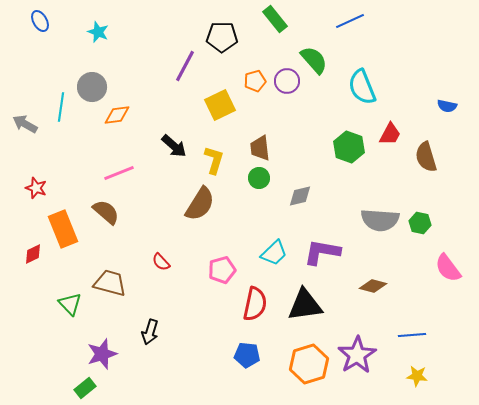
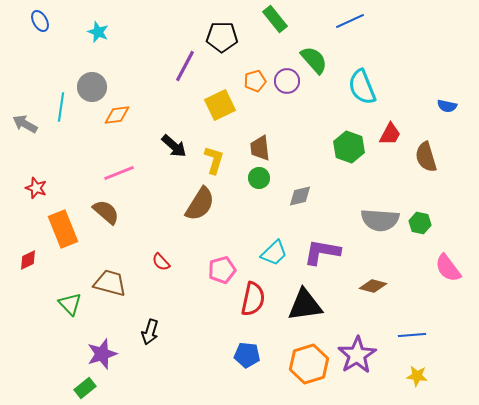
red diamond at (33, 254): moved 5 px left, 6 px down
red semicircle at (255, 304): moved 2 px left, 5 px up
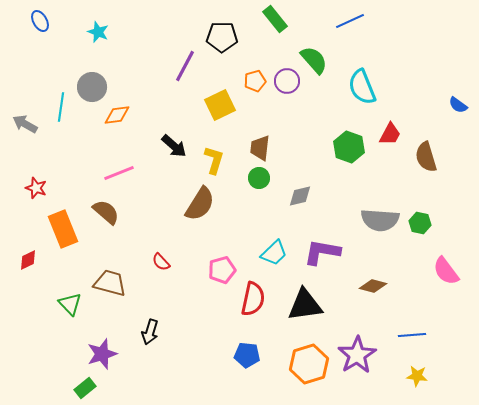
blue semicircle at (447, 106): moved 11 px right, 1 px up; rotated 24 degrees clockwise
brown trapezoid at (260, 148): rotated 12 degrees clockwise
pink semicircle at (448, 268): moved 2 px left, 3 px down
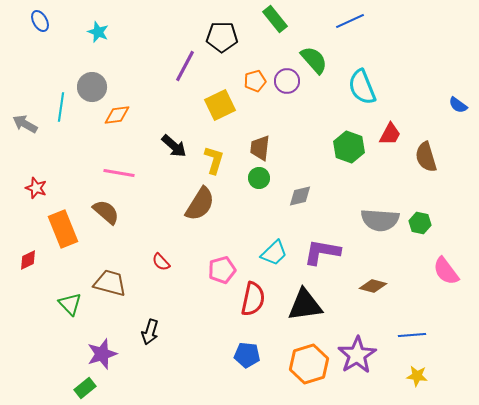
pink line at (119, 173): rotated 32 degrees clockwise
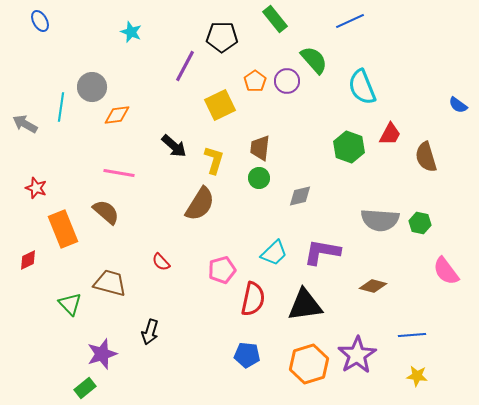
cyan star at (98, 32): moved 33 px right
orange pentagon at (255, 81): rotated 20 degrees counterclockwise
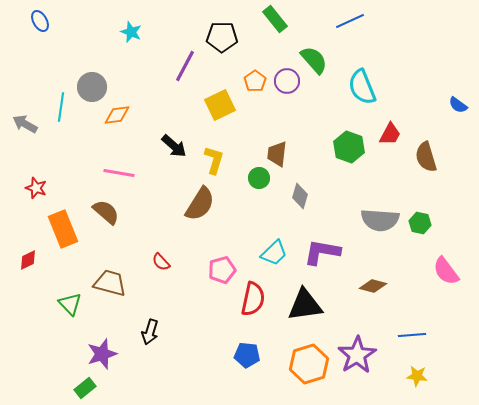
brown trapezoid at (260, 148): moved 17 px right, 6 px down
gray diamond at (300, 196): rotated 60 degrees counterclockwise
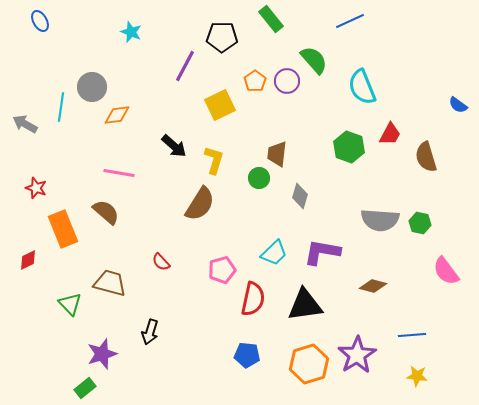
green rectangle at (275, 19): moved 4 px left
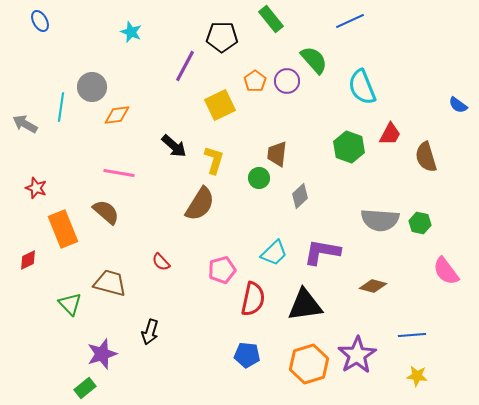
gray diamond at (300, 196): rotated 30 degrees clockwise
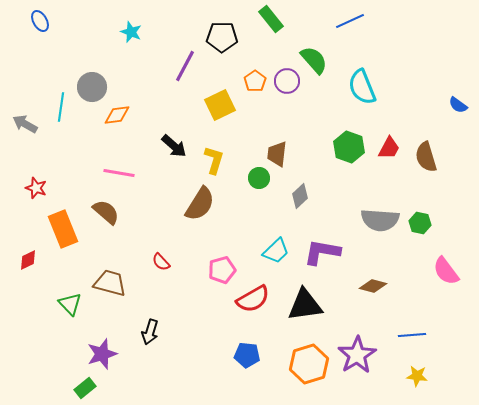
red trapezoid at (390, 134): moved 1 px left, 14 px down
cyan trapezoid at (274, 253): moved 2 px right, 2 px up
red semicircle at (253, 299): rotated 48 degrees clockwise
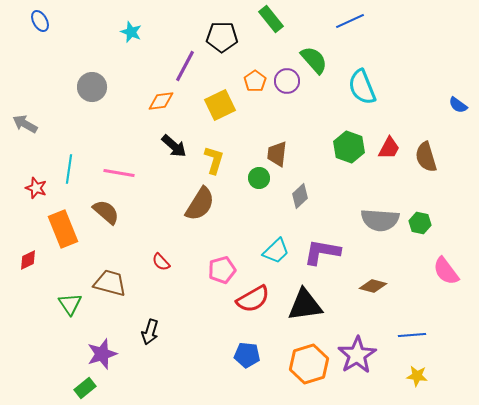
cyan line at (61, 107): moved 8 px right, 62 px down
orange diamond at (117, 115): moved 44 px right, 14 px up
green triangle at (70, 304): rotated 10 degrees clockwise
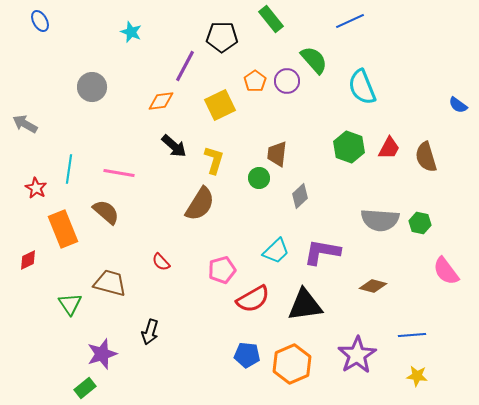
red star at (36, 188): rotated 10 degrees clockwise
orange hexagon at (309, 364): moved 17 px left; rotated 6 degrees counterclockwise
